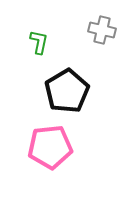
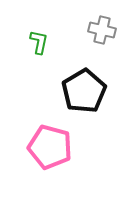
black pentagon: moved 17 px right
pink pentagon: rotated 21 degrees clockwise
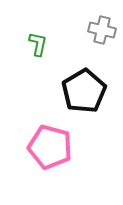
green L-shape: moved 1 px left, 2 px down
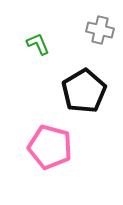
gray cross: moved 2 px left
green L-shape: rotated 35 degrees counterclockwise
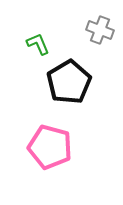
gray cross: rotated 8 degrees clockwise
black pentagon: moved 15 px left, 9 px up
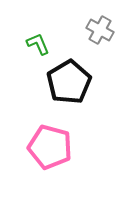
gray cross: rotated 8 degrees clockwise
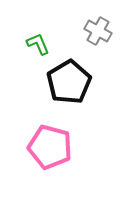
gray cross: moved 2 px left, 1 px down
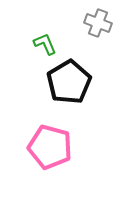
gray cross: moved 8 px up; rotated 8 degrees counterclockwise
green L-shape: moved 7 px right
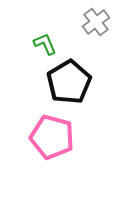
gray cross: moved 2 px left, 1 px up; rotated 32 degrees clockwise
pink pentagon: moved 2 px right, 10 px up
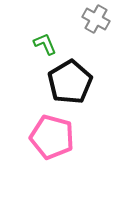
gray cross: moved 3 px up; rotated 24 degrees counterclockwise
black pentagon: moved 1 px right
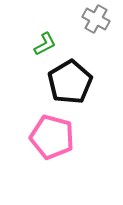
green L-shape: rotated 85 degrees clockwise
